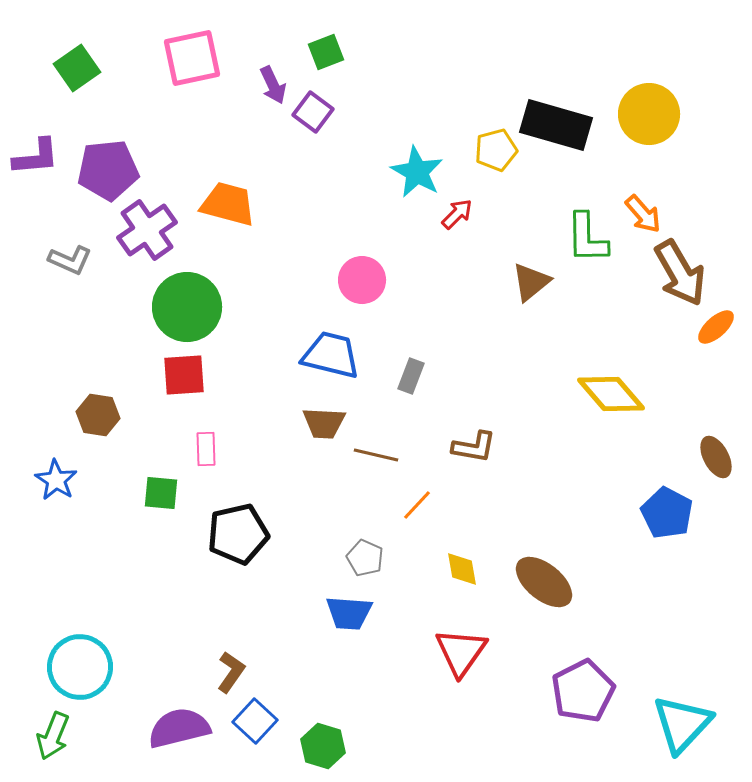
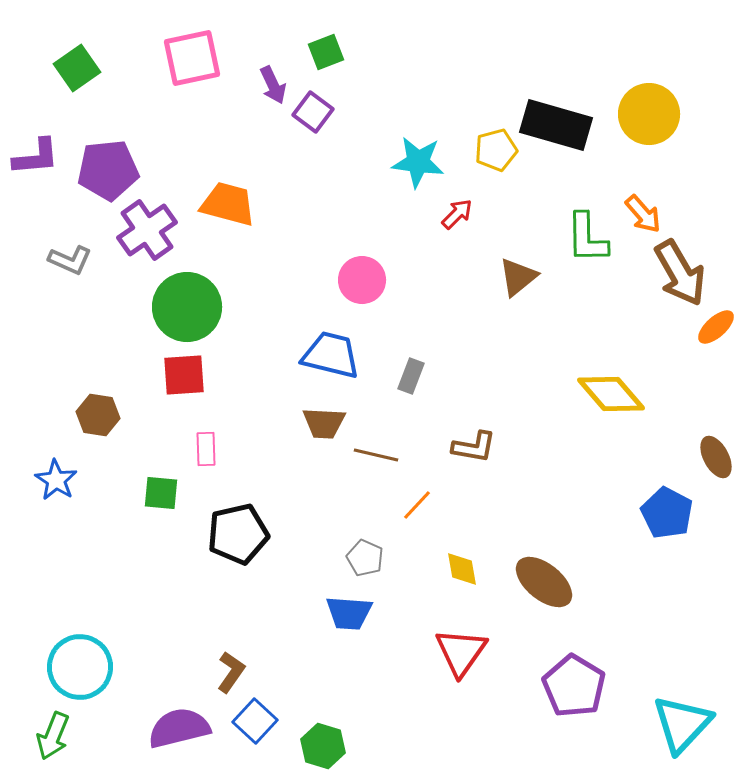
cyan star at (417, 172): moved 1 px right, 10 px up; rotated 22 degrees counterclockwise
brown triangle at (531, 282): moved 13 px left, 5 px up
purple pentagon at (583, 691): moved 9 px left, 5 px up; rotated 14 degrees counterclockwise
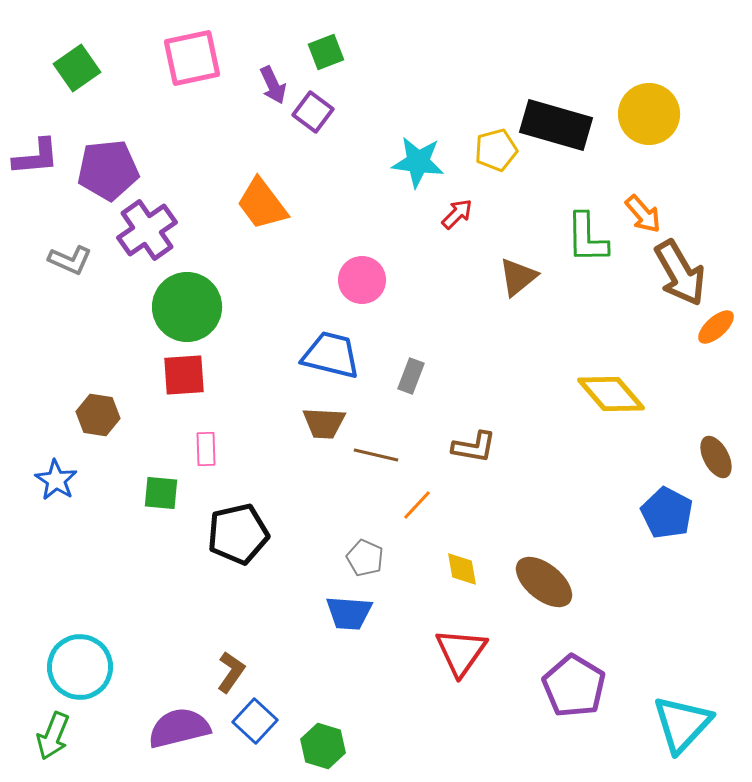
orange trapezoid at (228, 204): moved 34 px right; rotated 142 degrees counterclockwise
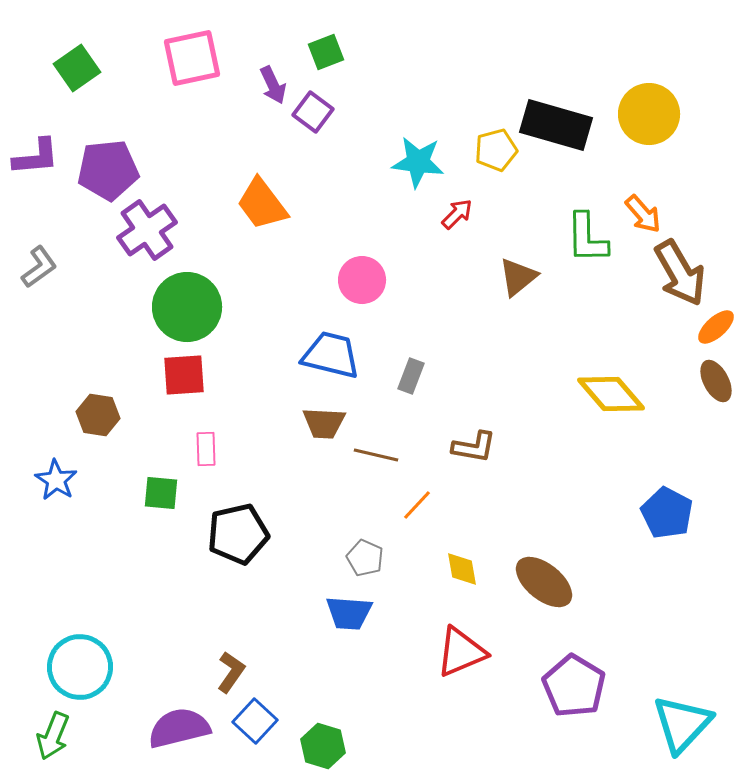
gray L-shape at (70, 260): moved 31 px left, 7 px down; rotated 60 degrees counterclockwise
brown ellipse at (716, 457): moved 76 px up
red triangle at (461, 652): rotated 32 degrees clockwise
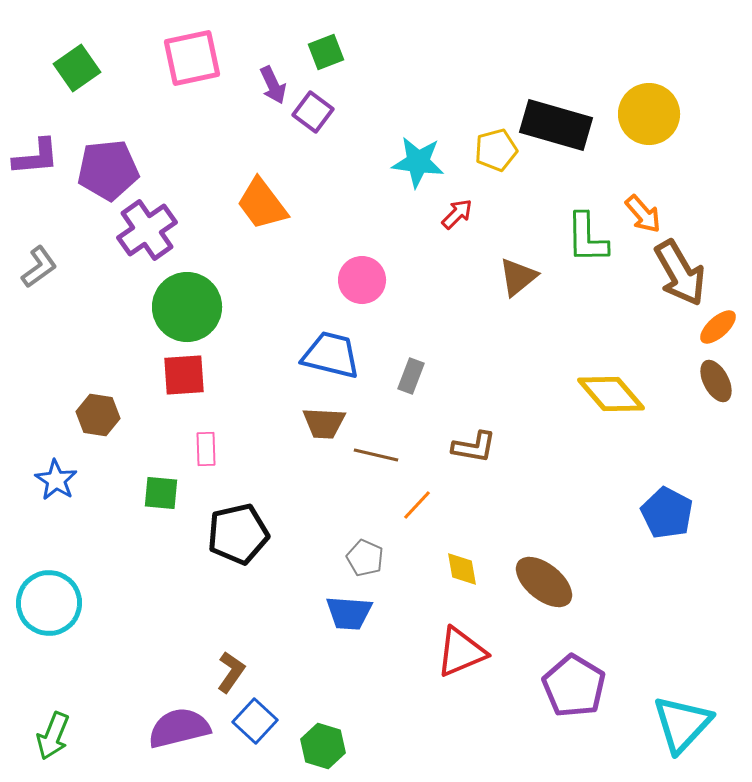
orange ellipse at (716, 327): moved 2 px right
cyan circle at (80, 667): moved 31 px left, 64 px up
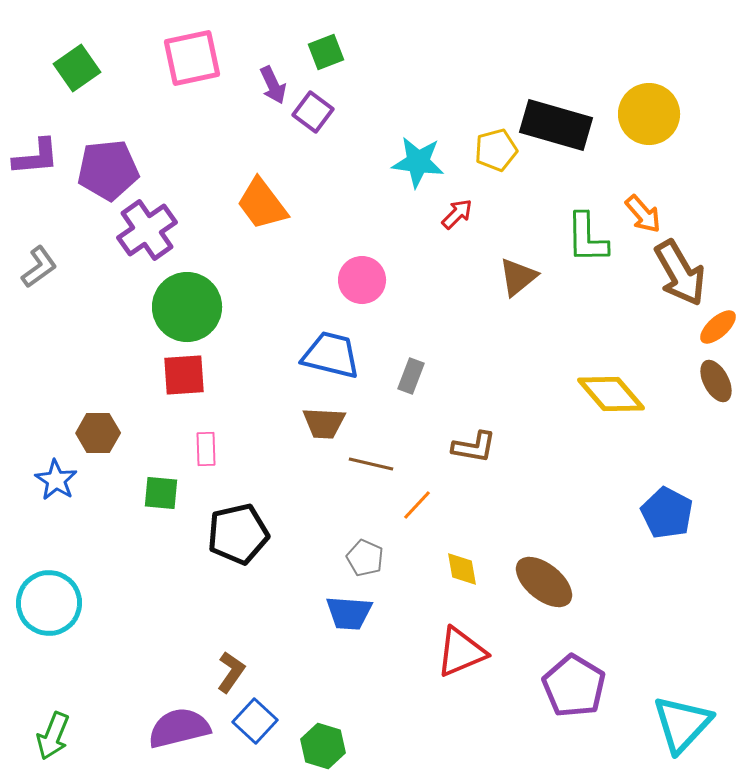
brown hexagon at (98, 415): moved 18 px down; rotated 9 degrees counterclockwise
brown line at (376, 455): moved 5 px left, 9 px down
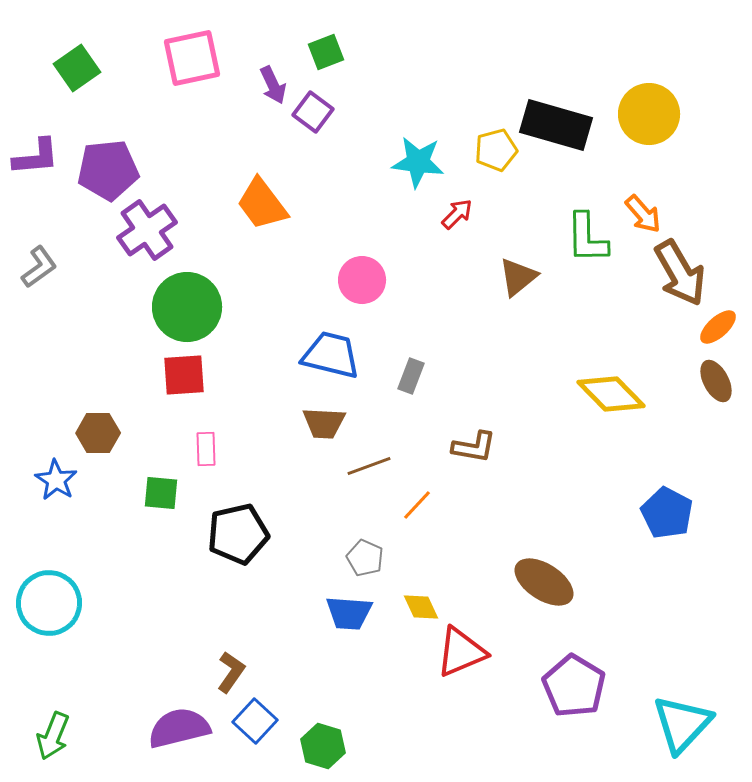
yellow diamond at (611, 394): rotated 4 degrees counterclockwise
brown line at (371, 464): moved 2 px left, 2 px down; rotated 33 degrees counterclockwise
yellow diamond at (462, 569): moved 41 px left, 38 px down; rotated 15 degrees counterclockwise
brown ellipse at (544, 582): rotated 6 degrees counterclockwise
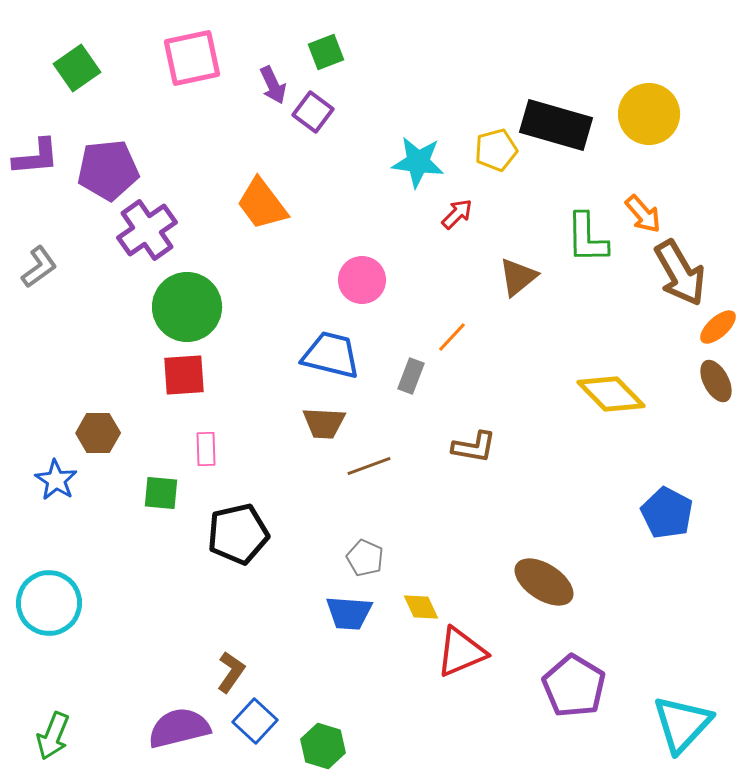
orange line at (417, 505): moved 35 px right, 168 px up
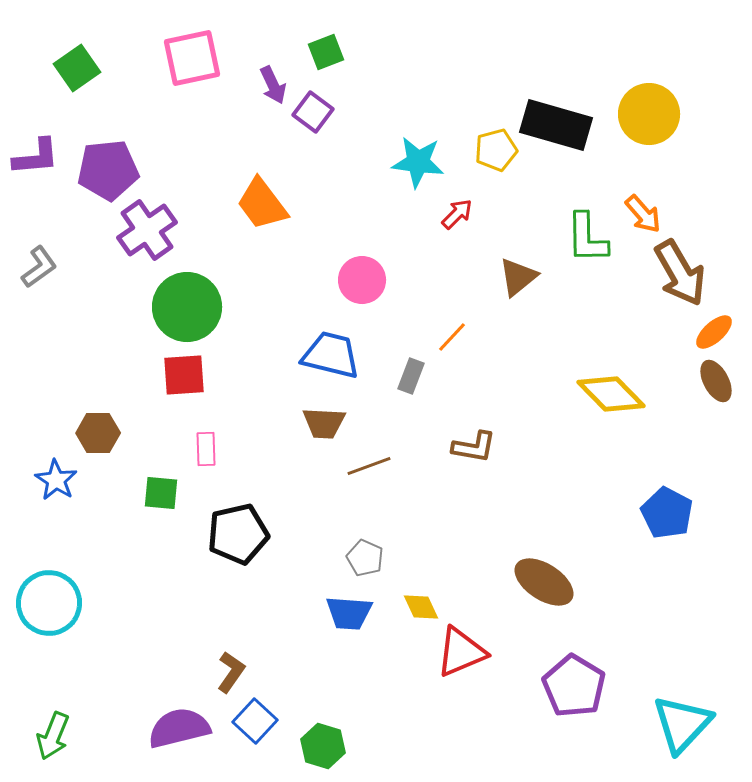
orange ellipse at (718, 327): moved 4 px left, 5 px down
